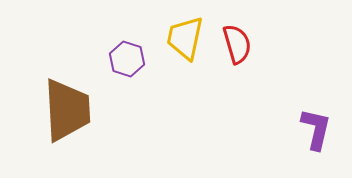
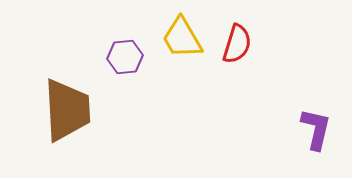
yellow trapezoid: moved 3 px left; rotated 42 degrees counterclockwise
red semicircle: rotated 33 degrees clockwise
purple hexagon: moved 2 px left, 2 px up; rotated 24 degrees counterclockwise
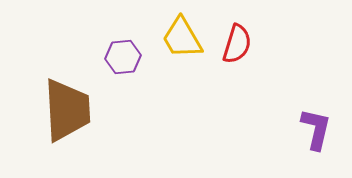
purple hexagon: moved 2 px left
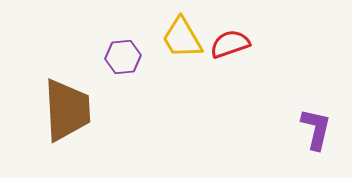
red semicircle: moved 7 px left; rotated 126 degrees counterclockwise
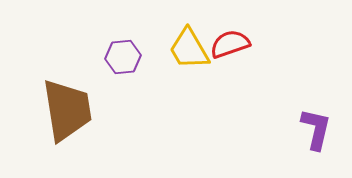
yellow trapezoid: moved 7 px right, 11 px down
brown trapezoid: rotated 6 degrees counterclockwise
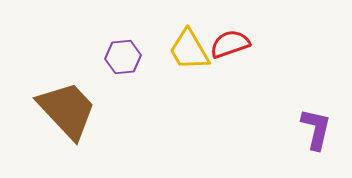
yellow trapezoid: moved 1 px down
brown trapezoid: rotated 34 degrees counterclockwise
